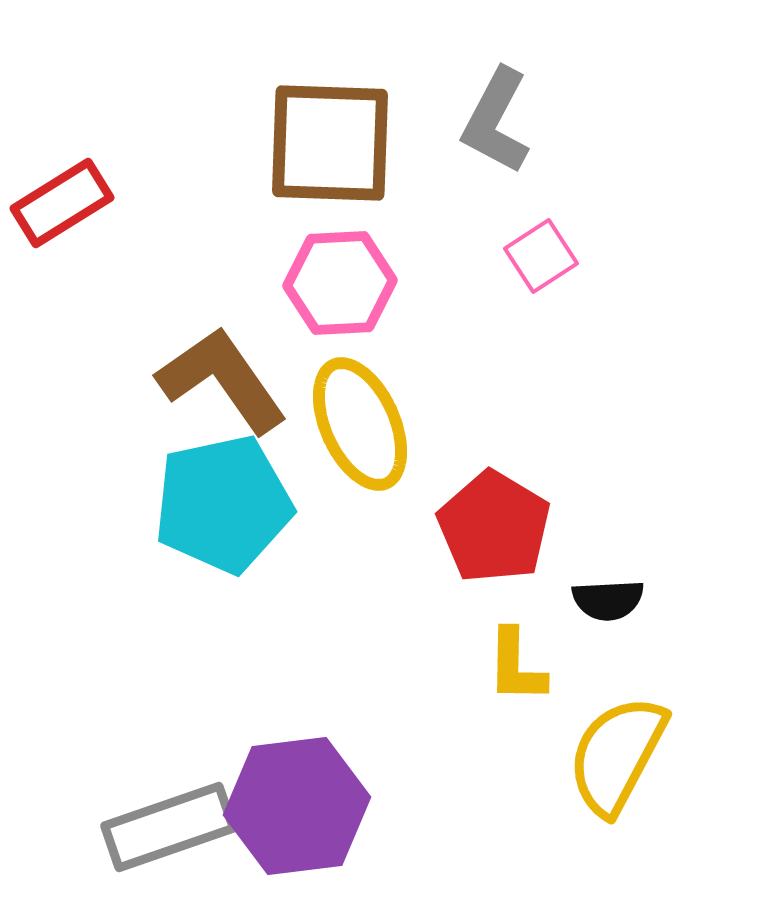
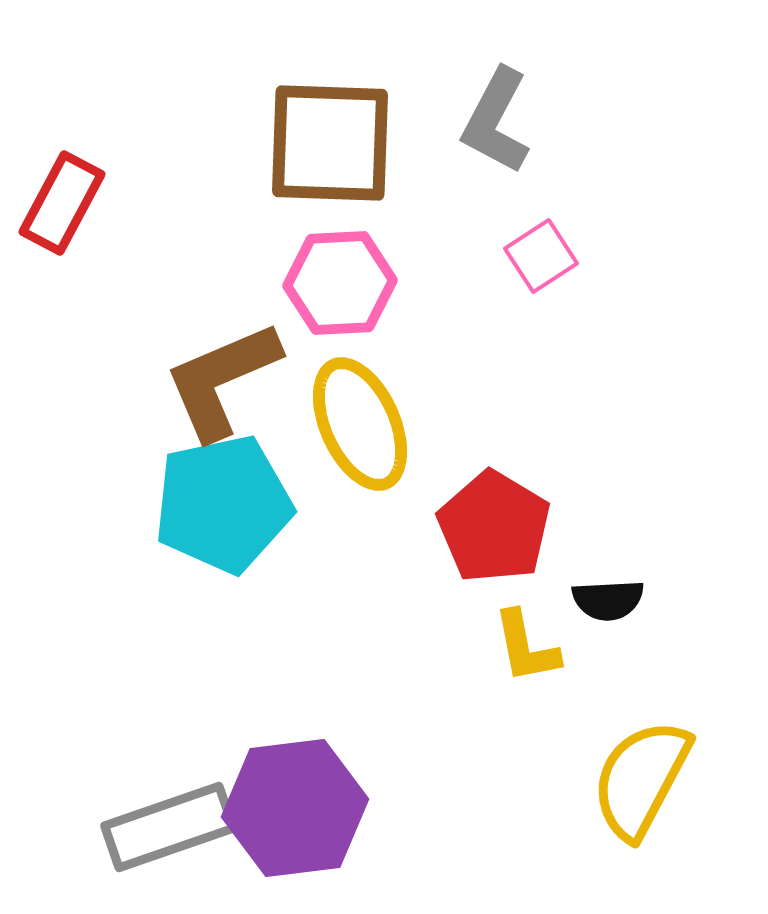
red rectangle: rotated 30 degrees counterclockwise
brown L-shape: rotated 78 degrees counterclockwise
yellow L-shape: moved 10 px right, 19 px up; rotated 12 degrees counterclockwise
yellow semicircle: moved 24 px right, 24 px down
purple hexagon: moved 2 px left, 2 px down
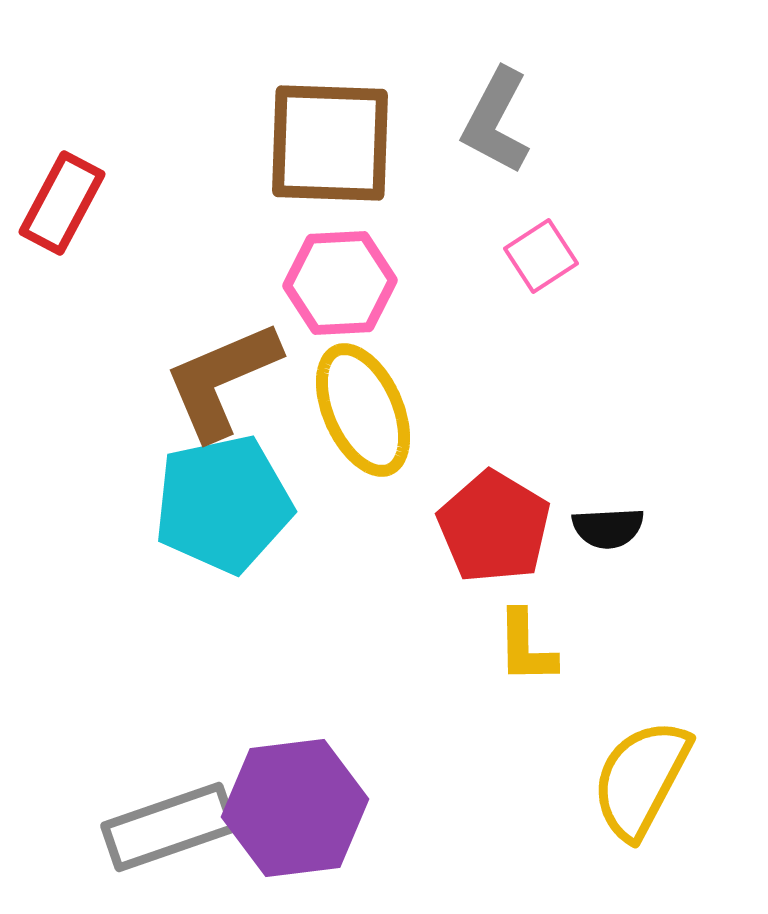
yellow ellipse: moved 3 px right, 14 px up
black semicircle: moved 72 px up
yellow L-shape: rotated 10 degrees clockwise
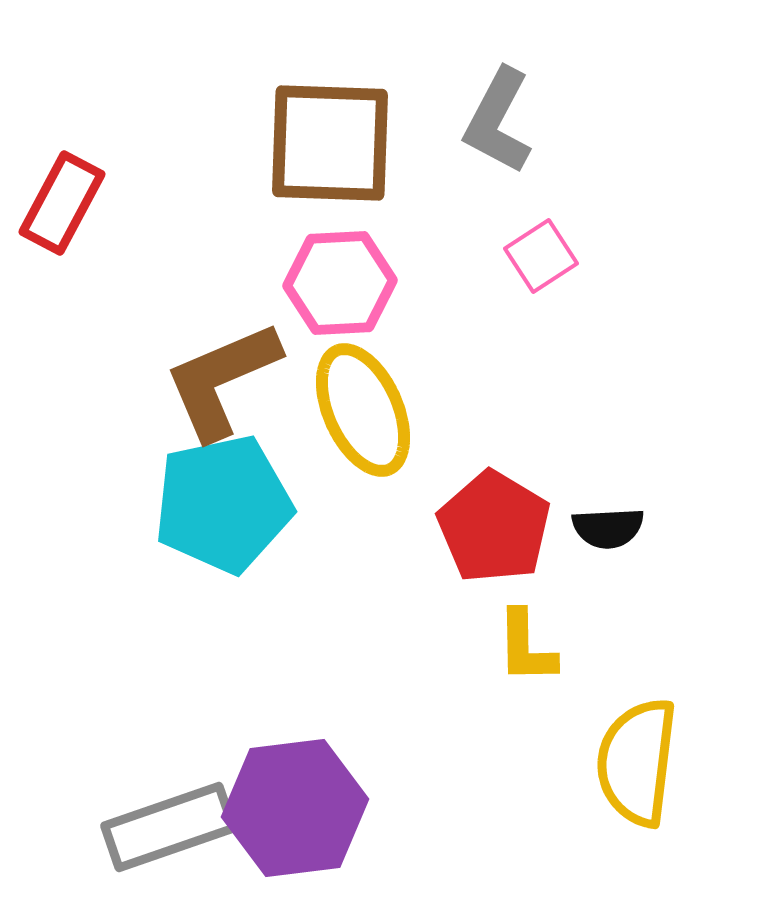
gray L-shape: moved 2 px right
yellow semicircle: moved 4 px left, 17 px up; rotated 21 degrees counterclockwise
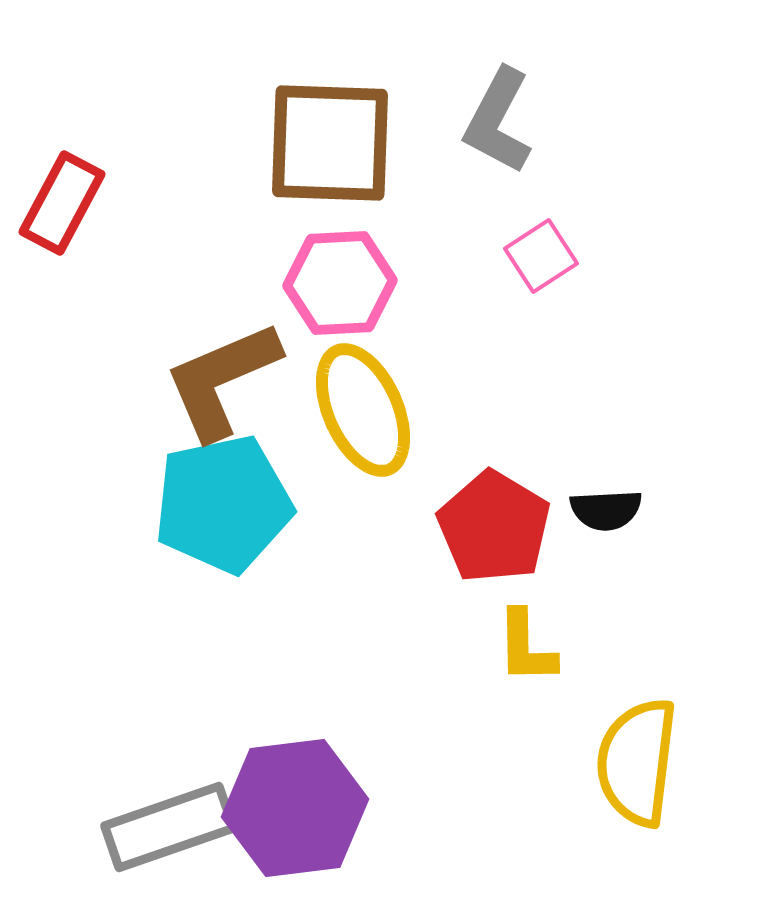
black semicircle: moved 2 px left, 18 px up
